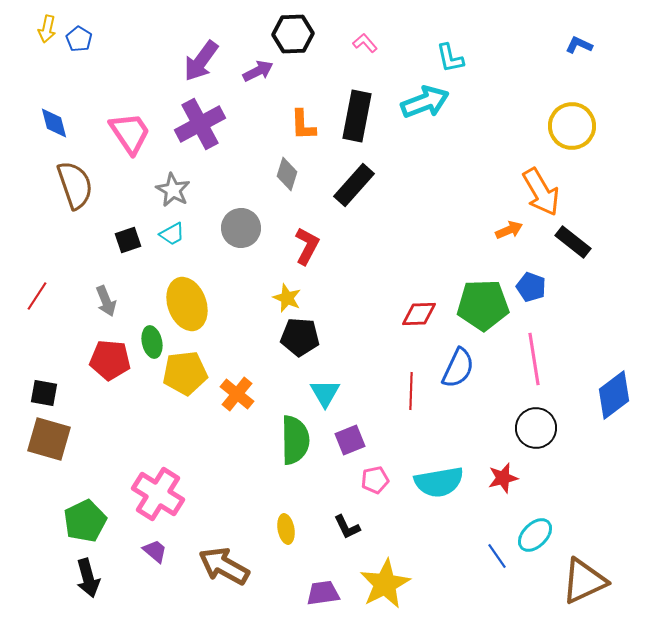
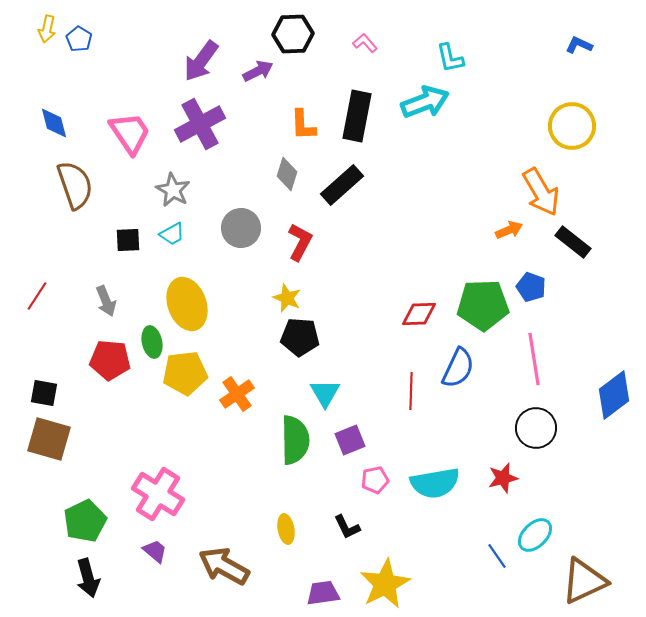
black rectangle at (354, 185): moved 12 px left; rotated 6 degrees clockwise
black square at (128, 240): rotated 16 degrees clockwise
red L-shape at (307, 246): moved 7 px left, 4 px up
orange cross at (237, 394): rotated 16 degrees clockwise
cyan semicircle at (439, 482): moved 4 px left, 1 px down
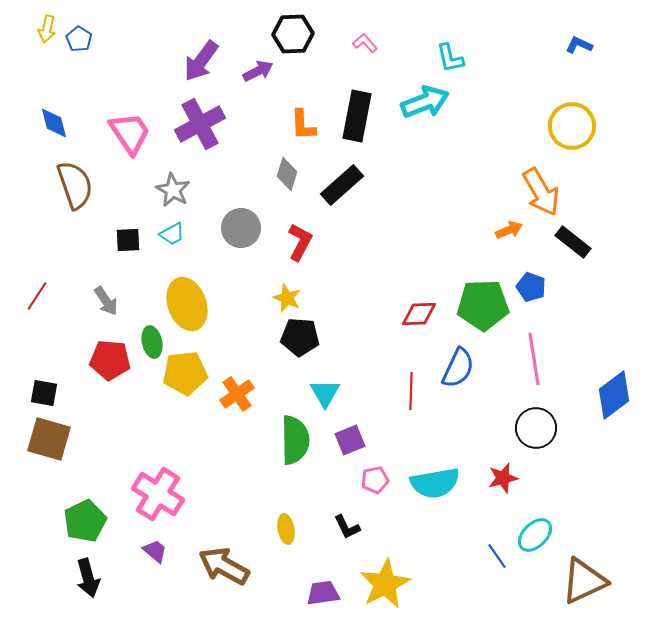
gray arrow at (106, 301): rotated 12 degrees counterclockwise
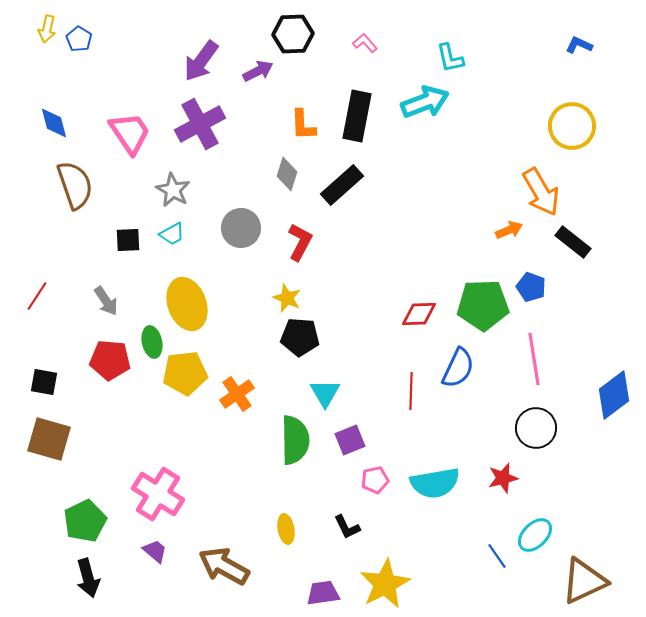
black square at (44, 393): moved 11 px up
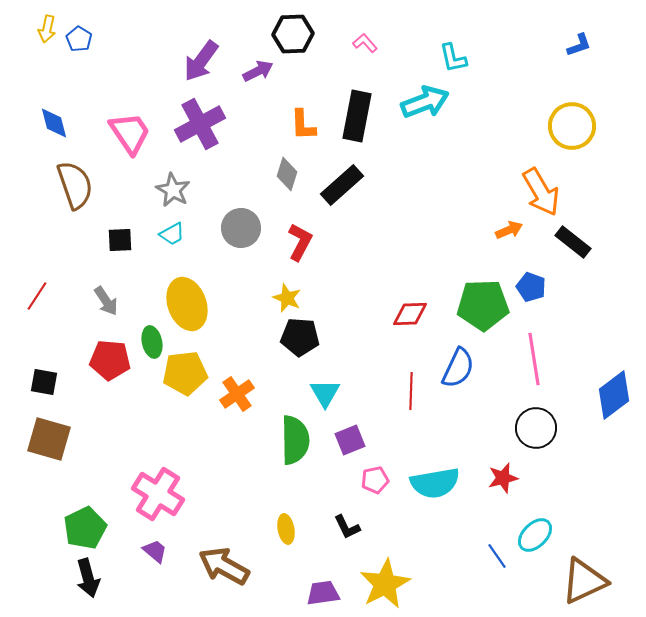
blue L-shape at (579, 45): rotated 136 degrees clockwise
cyan L-shape at (450, 58): moved 3 px right
black square at (128, 240): moved 8 px left
red diamond at (419, 314): moved 9 px left
green pentagon at (85, 521): moved 7 px down
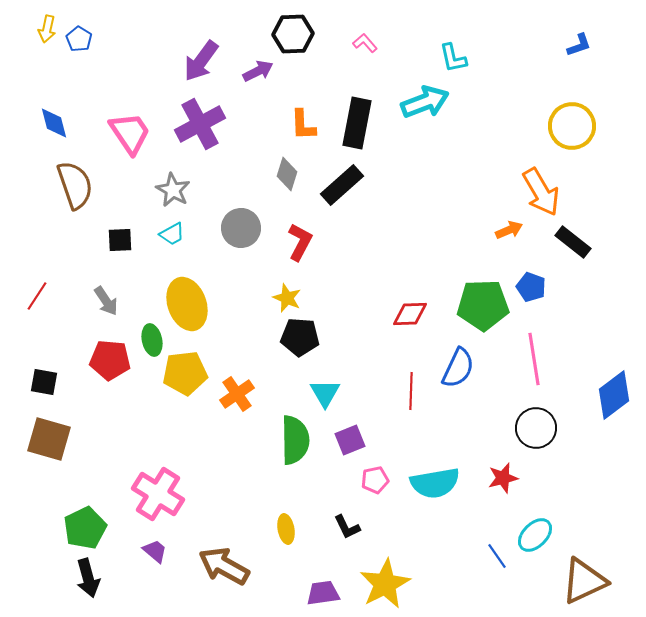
black rectangle at (357, 116): moved 7 px down
green ellipse at (152, 342): moved 2 px up
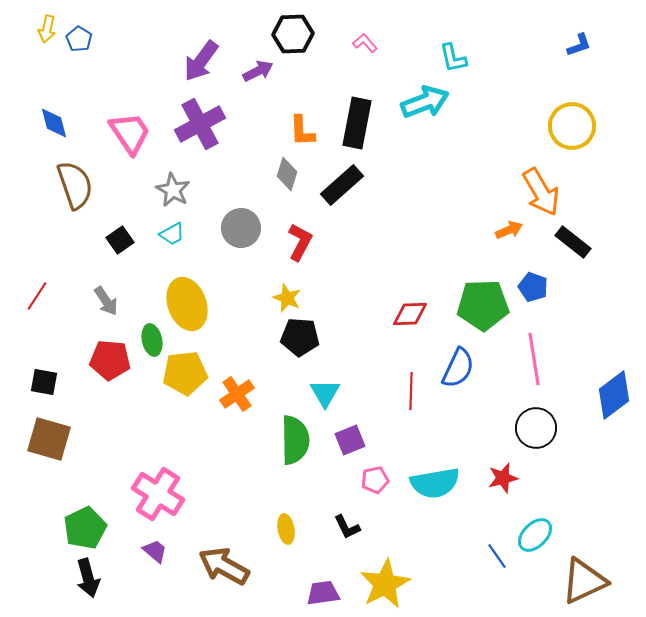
orange L-shape at (303, 125): moved 1 px left, 6 px down
black square at (120, 240): rotated 32 degrees counterclockwise
blue pentagon at (531, 287): moved 2 px right
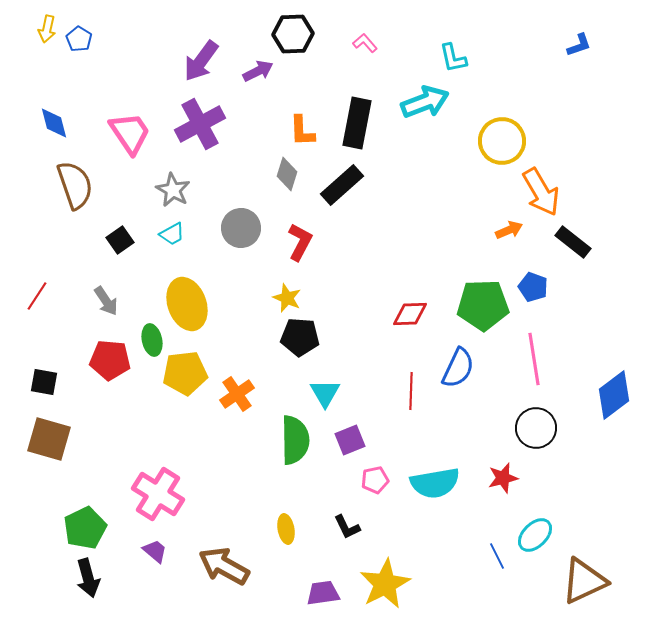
yellow circle at (572, 126): moved 70 px left, 15 px down
blue line at (497, 556): rotated 8 degrees clockwise
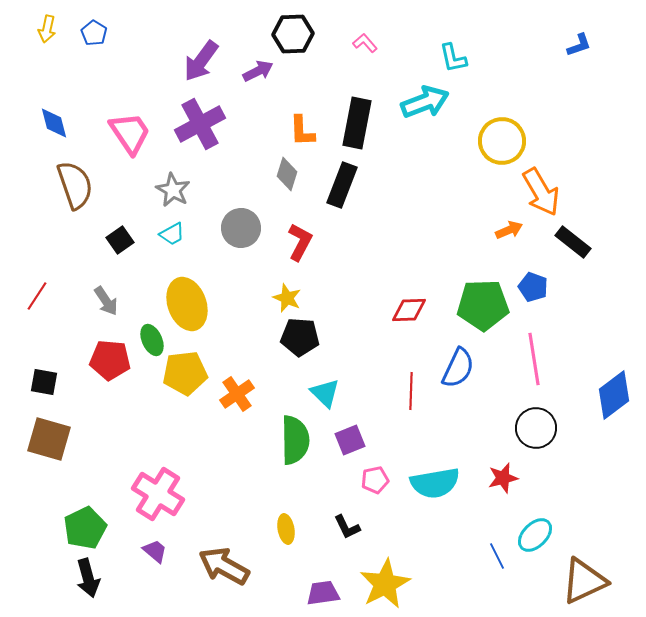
blue pentagon at (79, 39): moved 15 px right, 6 px up
black rectangle at (342, 185): rotated 27 degrees counterclockwise
red diamond at (410, 314): moved 1 px left, 4 px up
green ellipse at (152, 340): rotated 12 degrees counterclockwise
cyan triangle at (325, 393): rotated 16 degrees counterclockwise
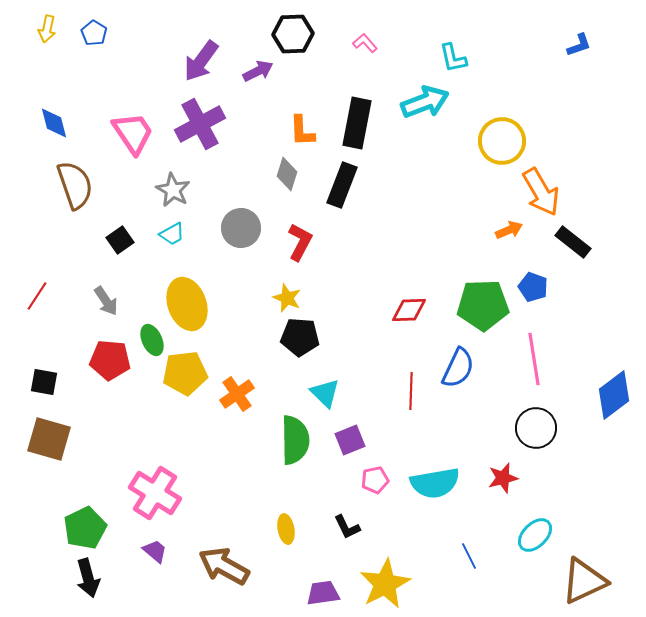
pink trapezoid at (130, 133): moved 3 px right
pink cross at (158, 494): moved 3 px left, 1 px up
blue line at (497, 556): moved 28 px left
